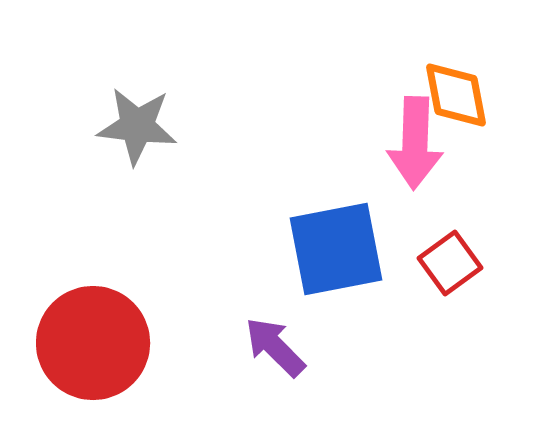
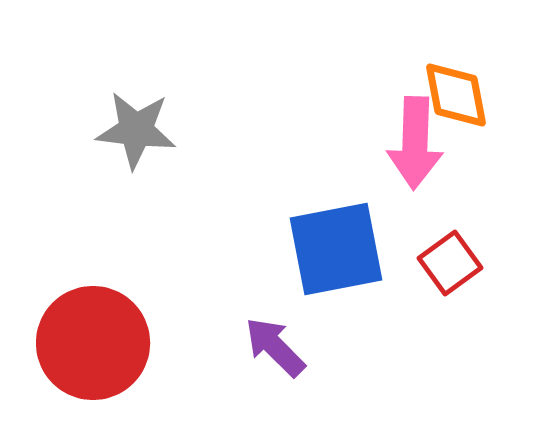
gray star: moved 1 px left, 4 px down
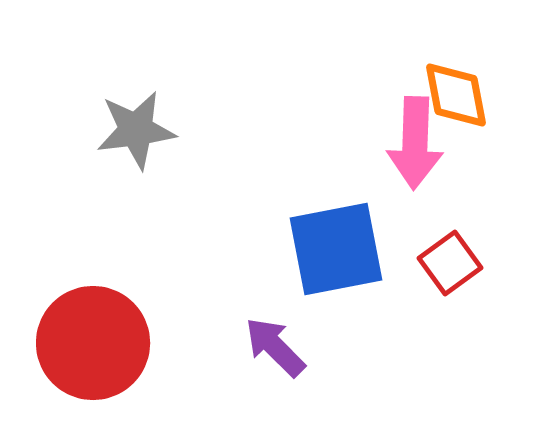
gray star: rotated 14 degrees counterclockwise
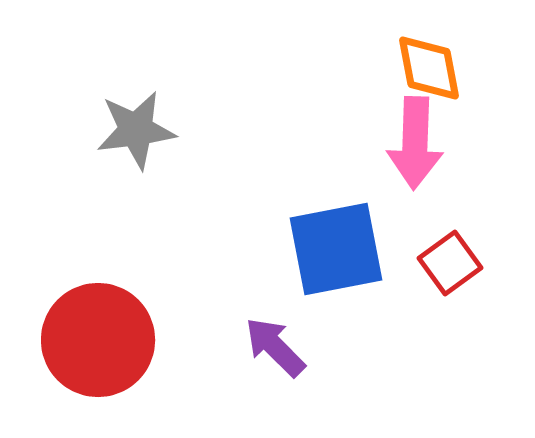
orange diamond: moved 27 px left, 27 px up
red circle: moved 5 px right, 3 px up
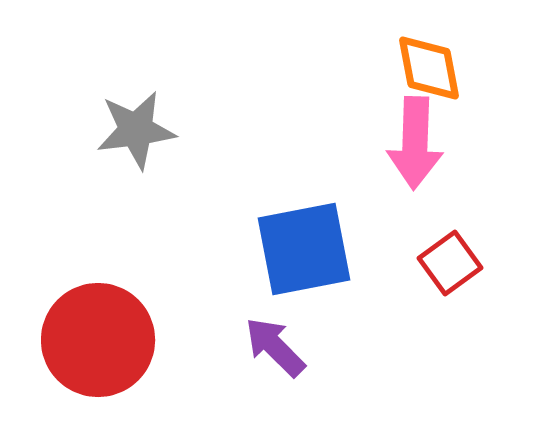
blue square: moved 32 px left
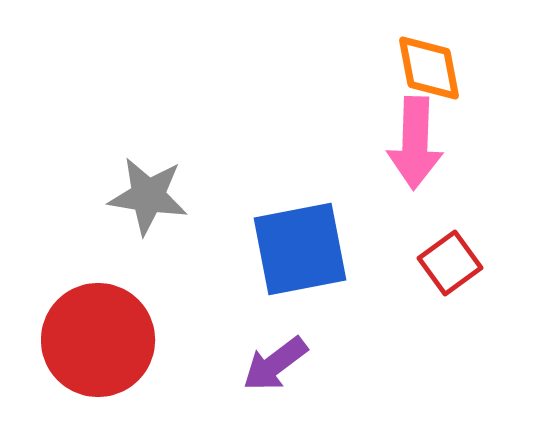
gray star: moved 12 px right, 66 px down; rotated 16 degrees clockwise
blue square: moved 4 px left
purple arrow: moved 17 px down; rotated 82 degrees counterclockwise
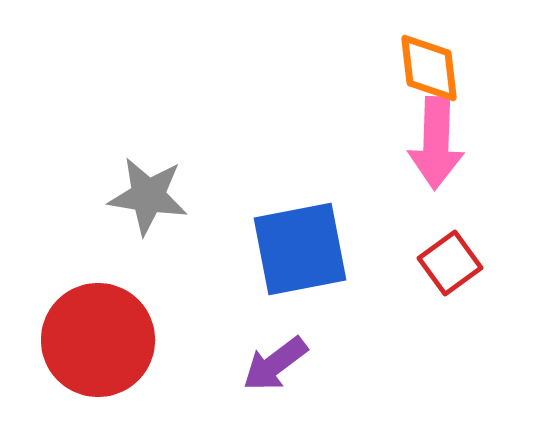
orange diamond: rotated 4 degrees clockwise
pink arrow: moved 21 px right
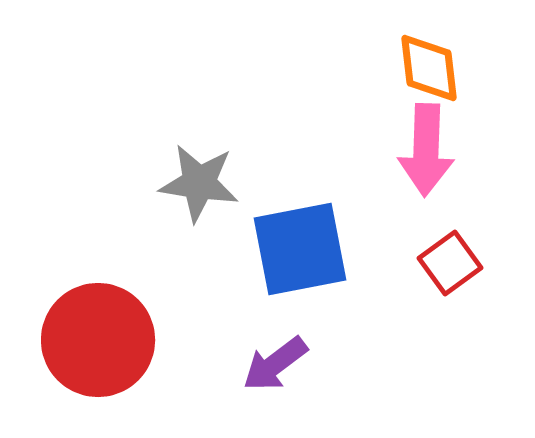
pink arrow: moved 10 px left, 7 px down
gray star: moved 51 px right, 13 px up
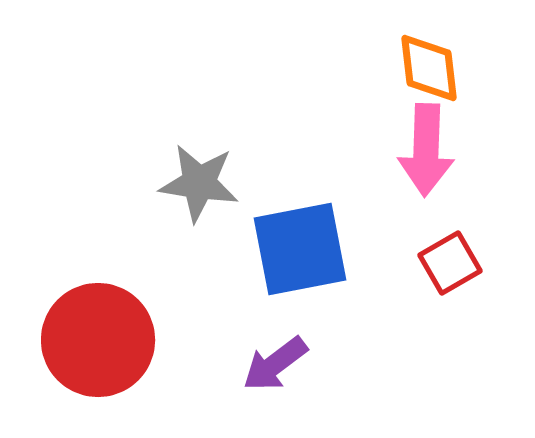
red square: rotated 6 degrees clockwise
